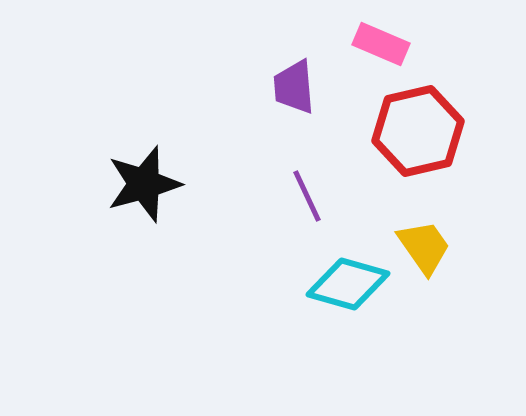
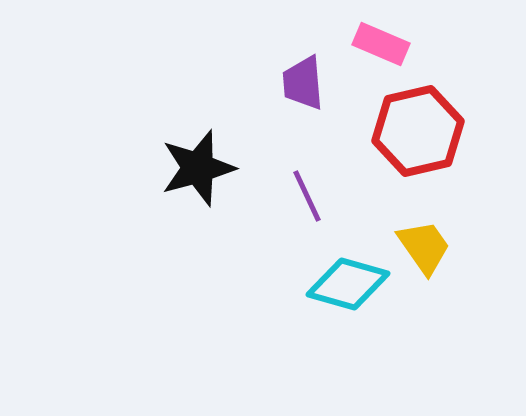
purple trapezoid: moved 9 px right, 4 px up
black star: moved 54 px right, 16 px up
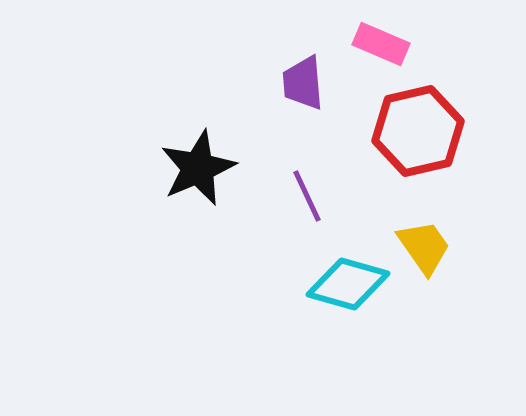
black star: rotated 8 degrees counterclockwise
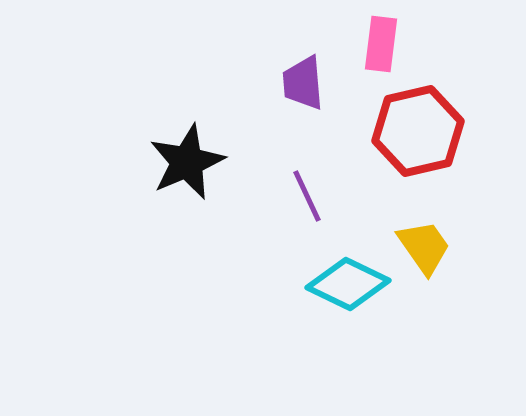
pink rectangle: rotated 74 degrees clockwise
black star: moved 11 px left, 6 px up
cyan diamond: rotated 10 degrees clockwise
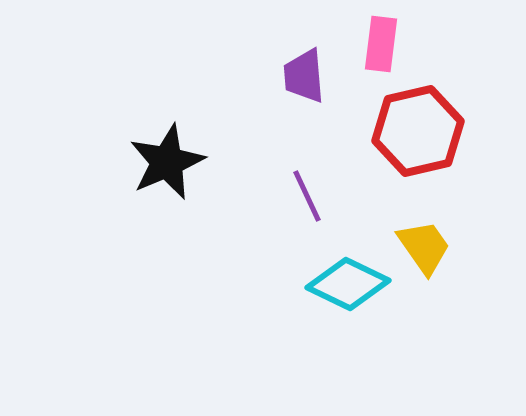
purple trapezoid: moved 1 px right, 7 px up
black star: moved 20 px left
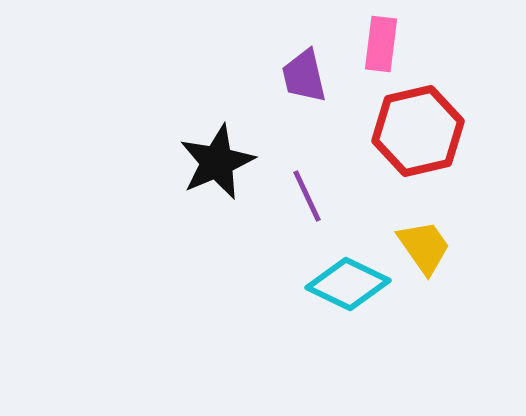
purple trapezoid: rotated 8 degrees counterclockwise
black star: moved 50 px right
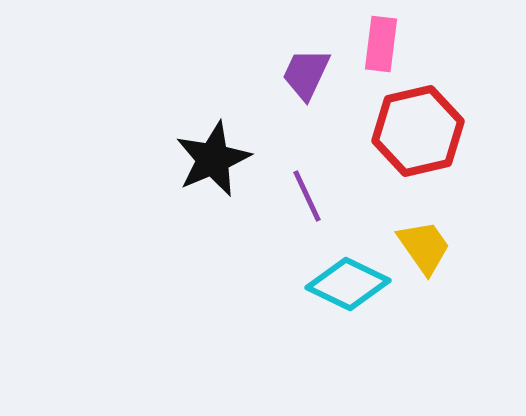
purple trapezoid: moved 2 px right, 2 px up; rotated 38 degrees clockwise
black star: moved 4 px left, 3 px up
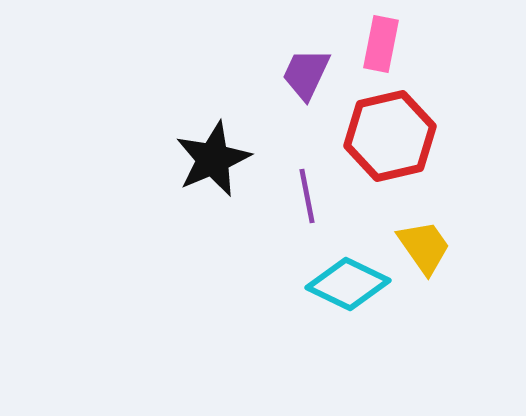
pink rectangle: rotated 4 degrees clockwise
red hexagon: moved 28 px left, 5 px down
purple line: rotated 14 degrees clockwise
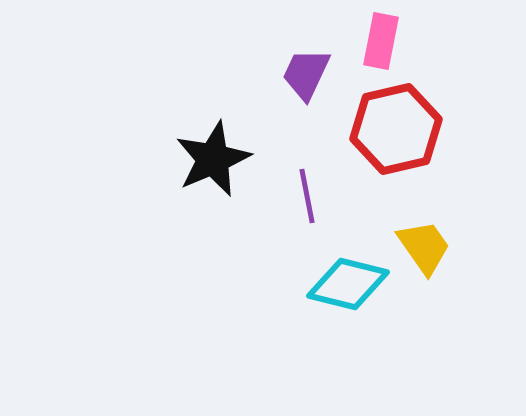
pink rectangle: moved 3 px up
red hexagon: moved 6 px right, 7 px up
cyan diamond: rotated 12 degrees counterclockwise
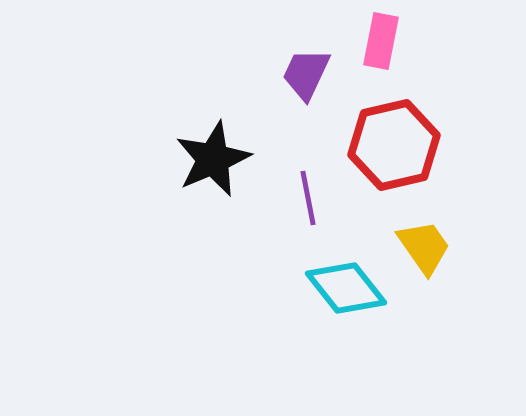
red hexagon: moved 2 px left, 16 px down
purple line: moved 1 px right, 2 px down
cyan diamond: moved 2 px left, 4 px down; rotated 38 degrees clockwise
